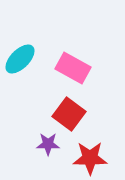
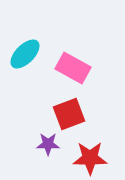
cyan ellipse: moved 5 px right, 5 px up
red square: rotated 32 degrees clockwise
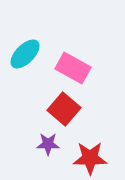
red square: moved 5 px left, 5 px up; rotated 28 degrees counterclockwise
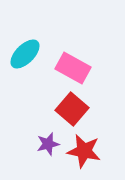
red square: moved 8 px right
purple star: rotated 15 degrees counterclockwise
red star: moved 6 px left, 7 px up; rotated 12 degrees clockwise
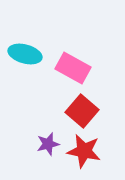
cyan ellipse: rotated 60 degrees clockwise
red square: moved 10 px right, 2 px down
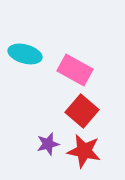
pink rectangle: moved 2 px right, 2 px down
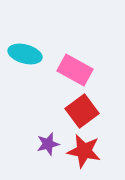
red square: rotated 12 degrees clockwise
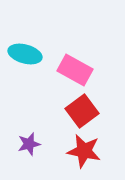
purple star: moved 19 px left
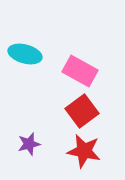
pink rectangle: moved 5 px right, 1 px down
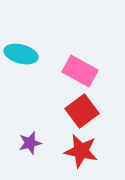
cyan ellipse: moved 4 px left
purple star: moved 1 px right, 1 px up
red star: moved 3 px left
